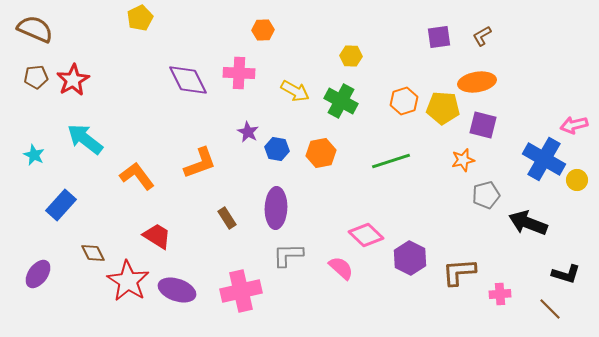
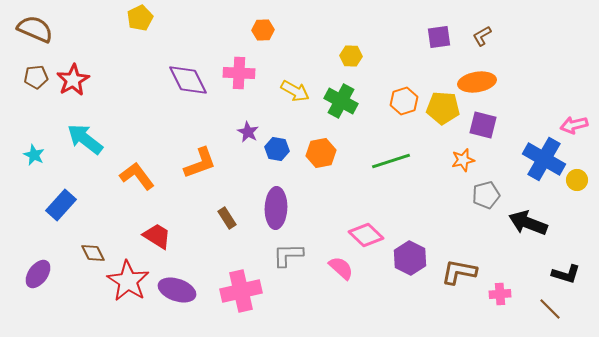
brown L-shape at (459, 272): rotated 15 degrees clockwise
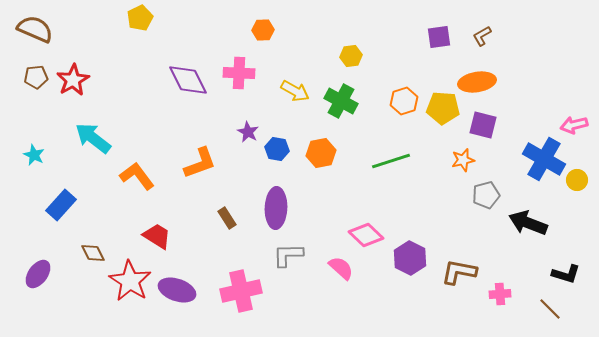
yellow hexagon at (351, 56): rotated 10 degrees counterclockwise
cyan arrow at (85, 139): moved 8 px right, 1 px up
red star at (128, 281): moved 2 px right
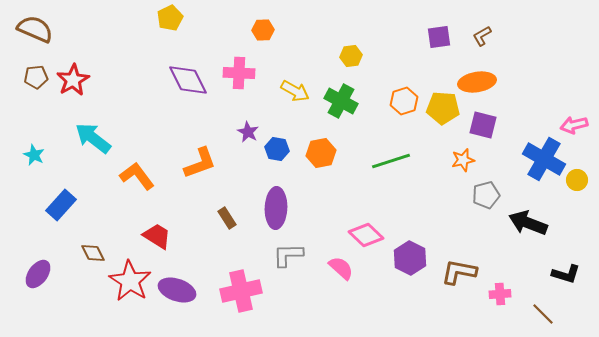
yellow pentagon at (140, 18): moved 30 px right
brown line at (550, 309): moved 7 px left, 5 px down
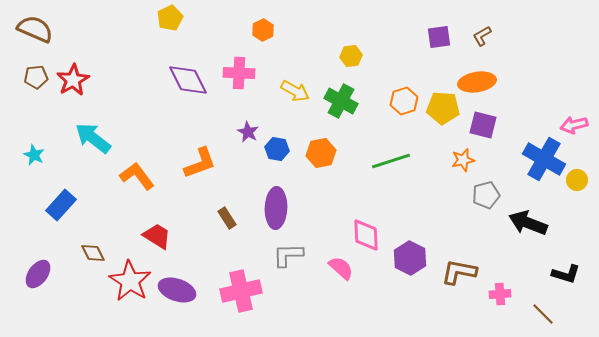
orange hexagon at (263, 30): rotated 25 degrees counterclockwise
pink diamond at (366, 235): rotated 44 degrees clockwise
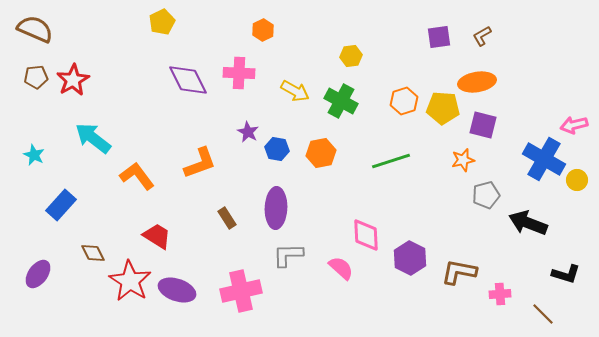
yellow pentagon at (170, 18): moved 8 px left, 4 px down
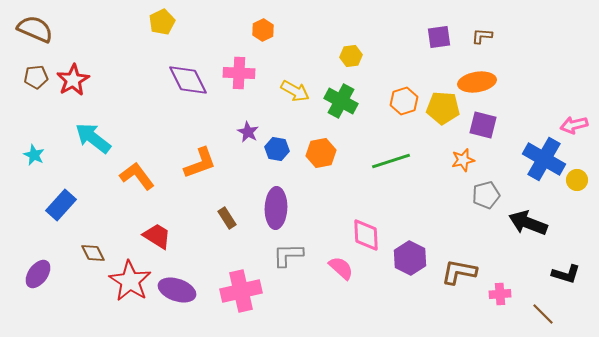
brown L-shape at (482, 36): rotated 35 degrees clockwise
